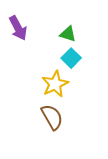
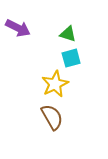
purple arrow: rotated 35 degrees counterclockwise
cyan square: rotated 30 degrees clockwise
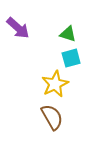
purple arrow: rotated 15 degrees clockwise
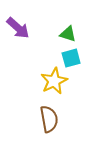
yellow star: moved 1 px left, 3 px up
brown semicircle: moved 3 px left, 2 px down; rotated 20 degrees clockwise
